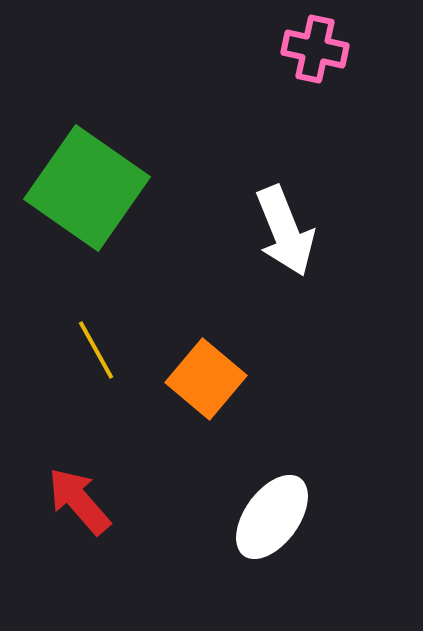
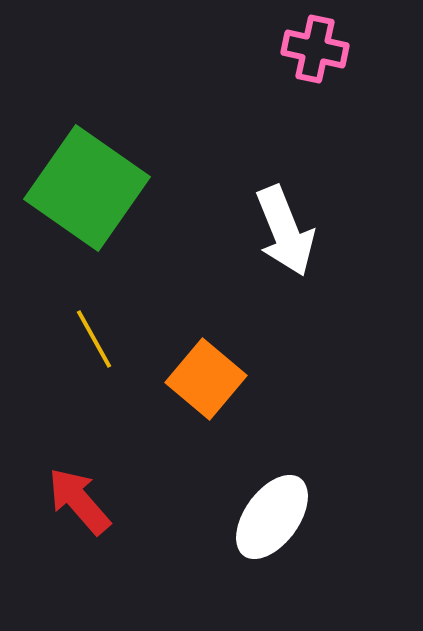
yellow line: moved 2 px left, 11 px up
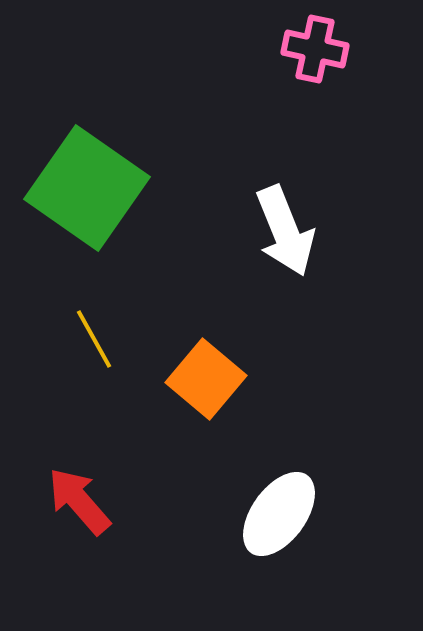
white ellipse: moved 7 px right, 3 px up
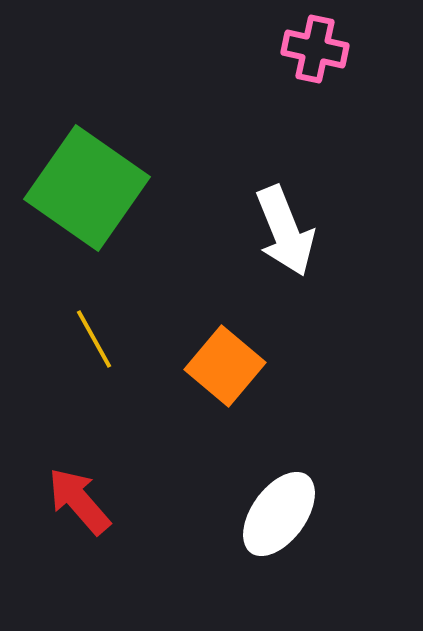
orange square: moved 19 px right, 13 px up
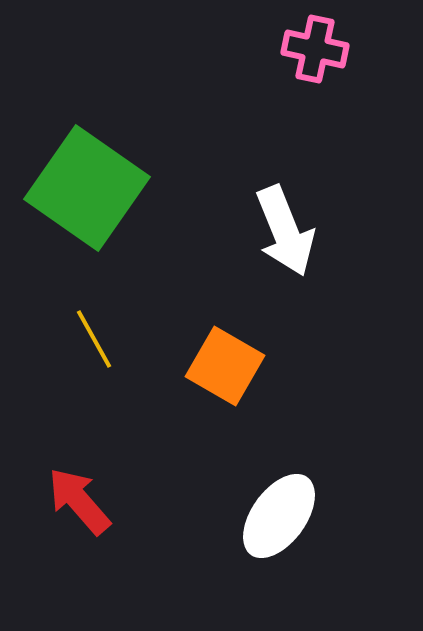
orange square: rotated 10 degrees counterclockwise
white ellipse: moved 2 px down
